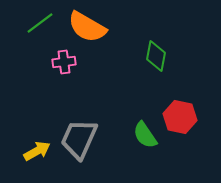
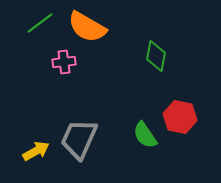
yellow arrow: moved 1 px left
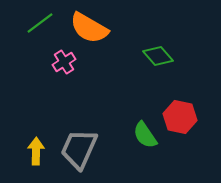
orange semicircle: moved 2 px right, 1 px down
green diamond: moved 2 px right; rotated 52 degrees counterclockwise
pink cross: rotated 25 degrees counterclockwise
gray trapezoid: moved 10 px down
yellow arrow: rotated 60 degrees counterclockwise
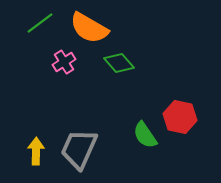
green diamond: moved 39 px left, 7 px down
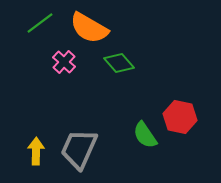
pink cross: rotated 15 degrees counterclockwise
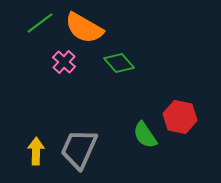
orange semicircle: moved 5 px left
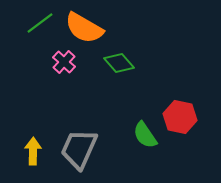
yellow arrow: moved 3 px left
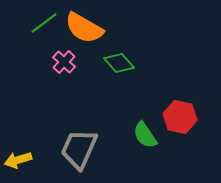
green line: moved 4 px right
yellow arrow: moved 15 px left, 9 px down; rotated 108 degrees counterclockwise
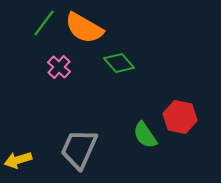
green line: rotated 16 degrees counterclockwise
pink cross: moved 5 px left, 5 px down
